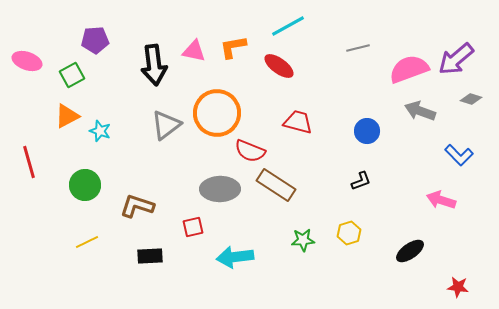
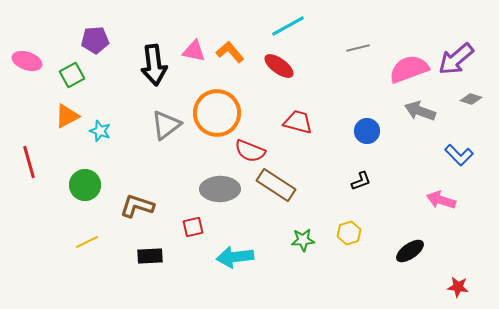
orange L-shape: moved 3 px left, 5 px down; rotated 60 degrees clockwise
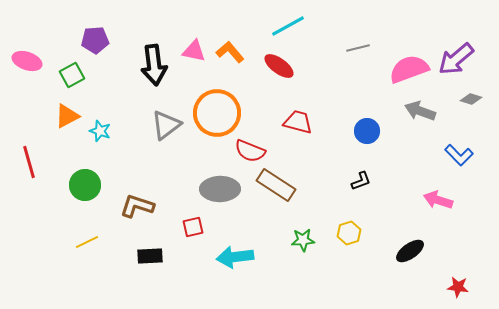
pink arrow: moved 3 px left
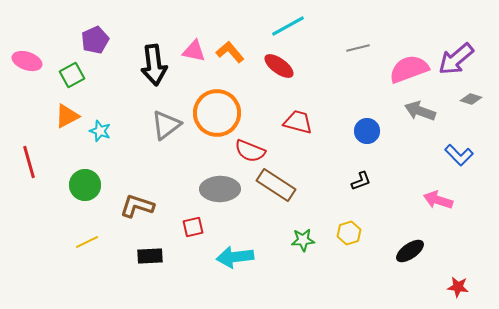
purple pentagon: rotated 20 degrees counterclockwise
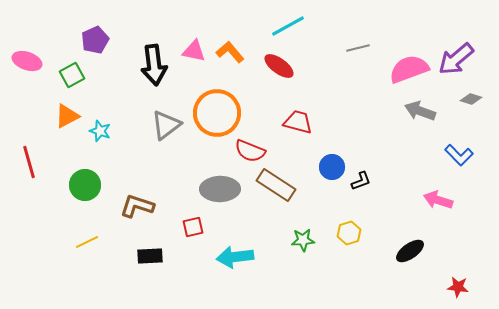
blue circle: moved 35 px left, 36 px down
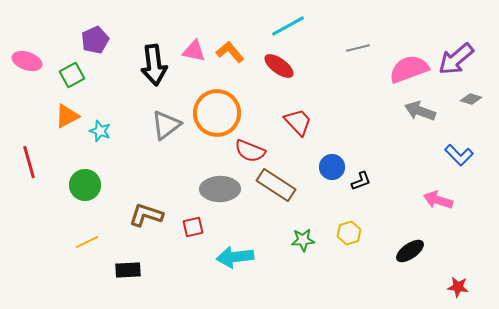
red trapezoid: rotated 32 degrees clockwise
brown L-shape: moved 9 px right, 9 px down
black rectangle: moved 22 px left, 14 px down
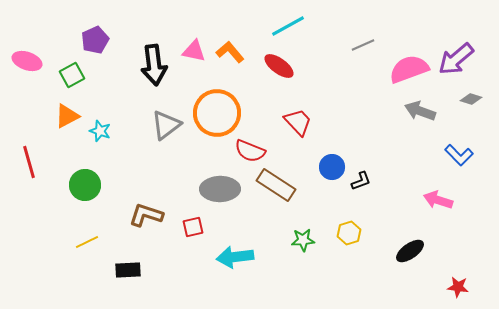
gray line: moved 5 px right, 3 px up; rotated 10 degrees counterclockwise
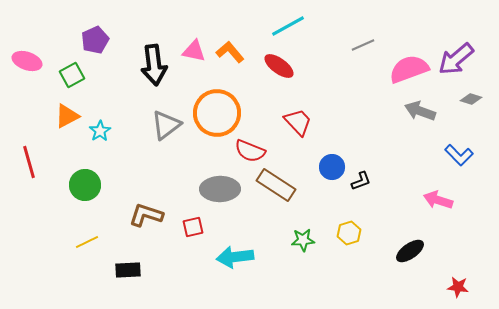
cyan star: rotated 20 degrees clockwise
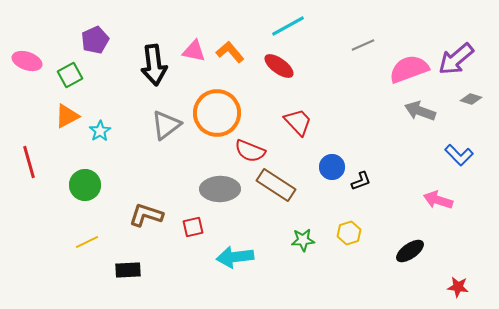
green square: moved 2 px left
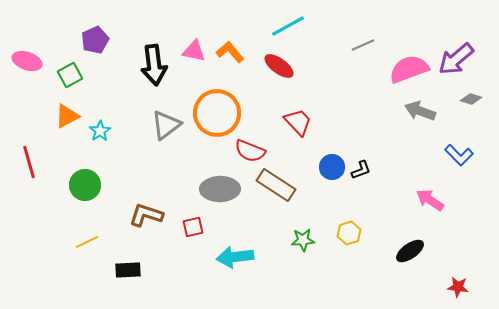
black L-shape: moved 11 px up
pink arrow: moved 8 px left; rotated 16 degrees clockwise
